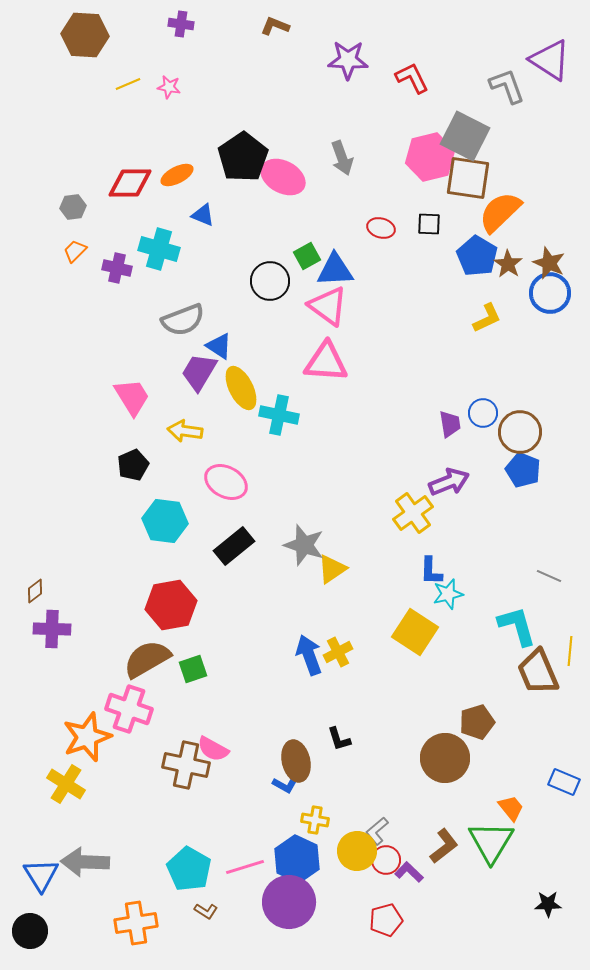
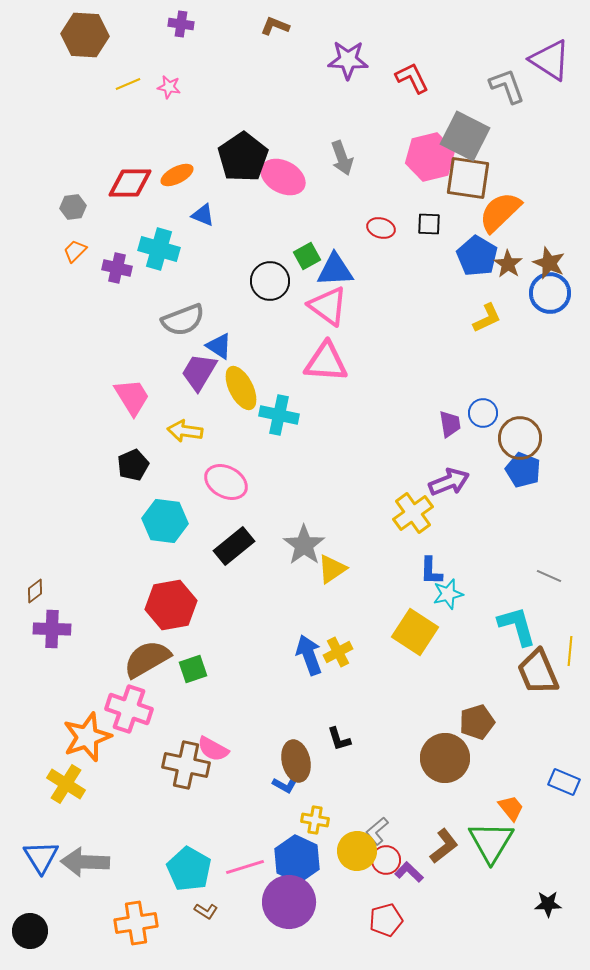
brown circle at (520, 432): moved 6 px down
gray star at (304, 545): rotated 18 degrees clockwise
blue triangle at (41, 875): moved 18 px up
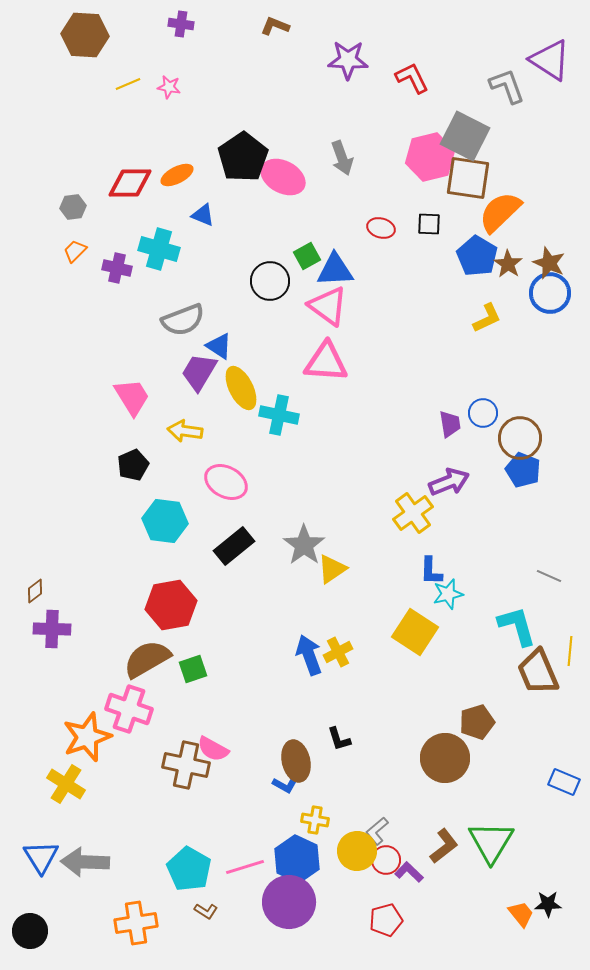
orange trapezoid at (511, 808): moved 10 px right, 106 px down
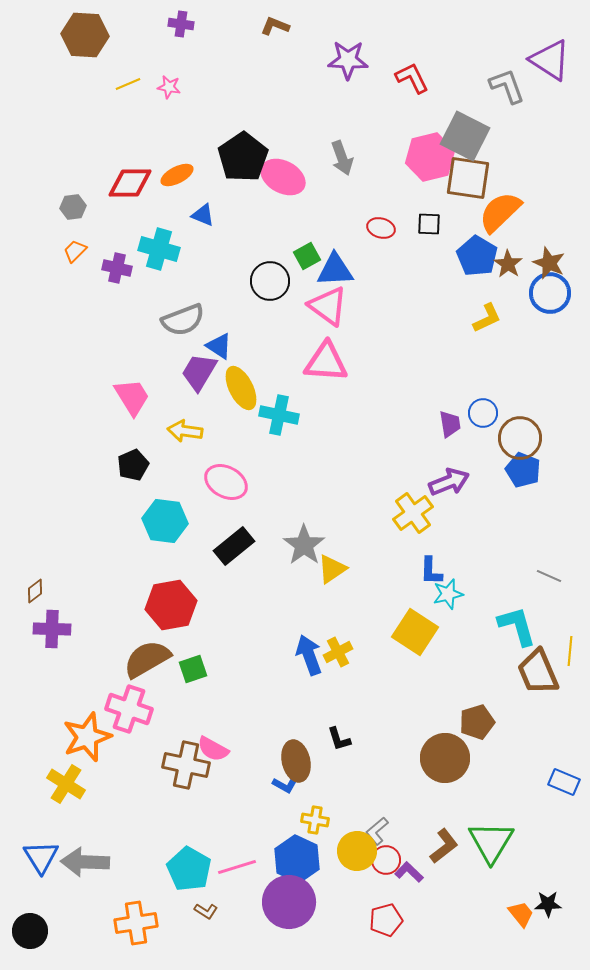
pink line at (245, 867): moved 8 px left
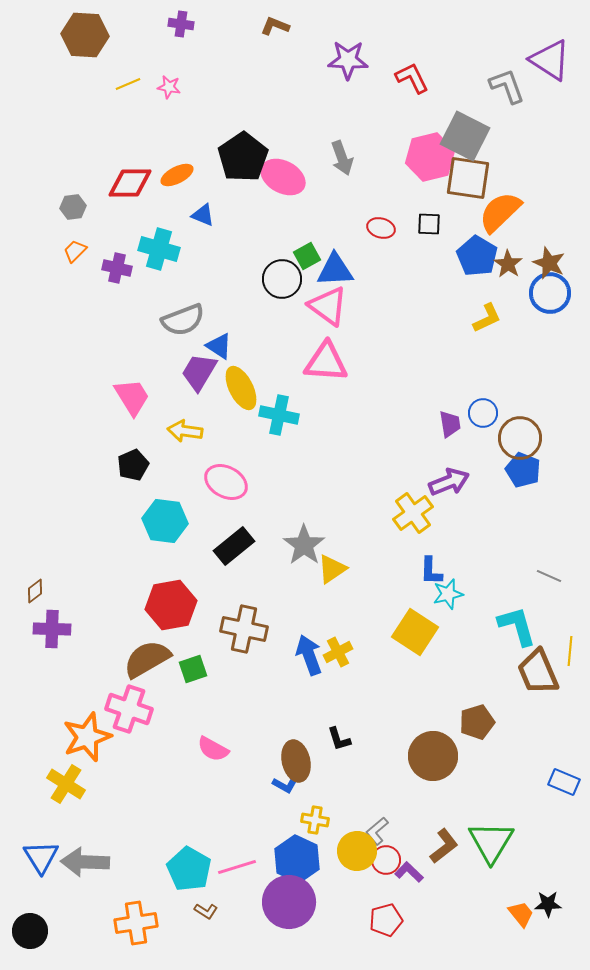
black circle at (270, 281): moved 12 px right, 2 px up
brown circle at (445, 758): moved 12 px left, 2 px up
brown cross at (186, 765): moved 58 px right, 136 px up
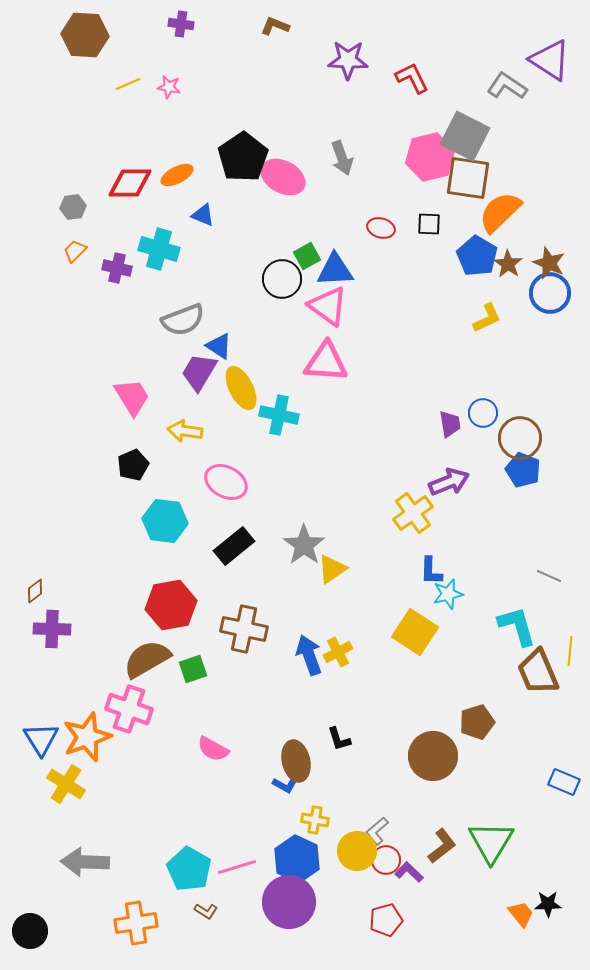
gray L-shape at (507, 86): rotated 36 degrees counterclockwise
brown L-shape at (444, 846): moved 2 px left
blue triangle at (41, 857): moved 118 px up
